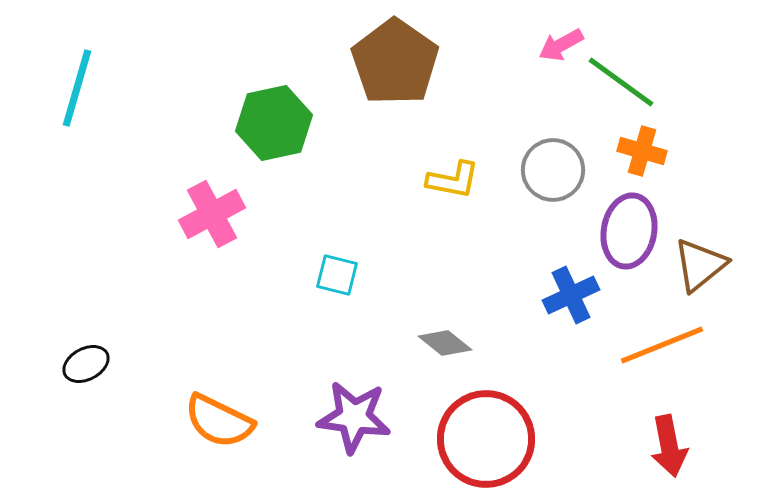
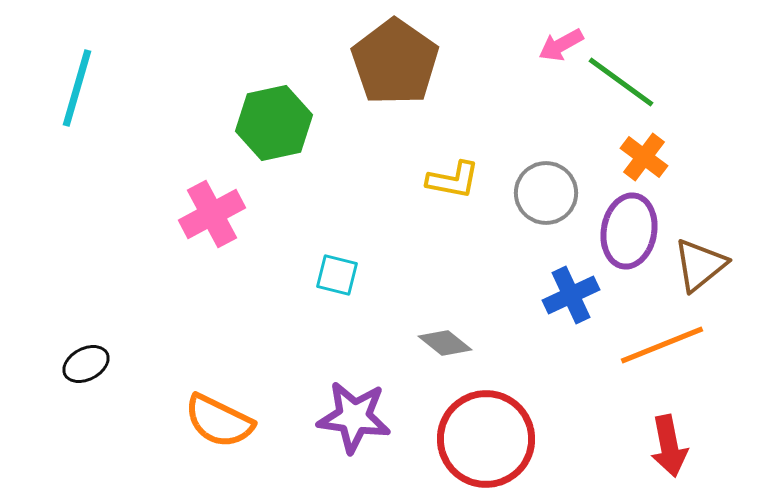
orange cross: moved 2 px right, 6 px down; rotated 21 degrees clockwise
gray circle: moved 7 px left, 23 px down
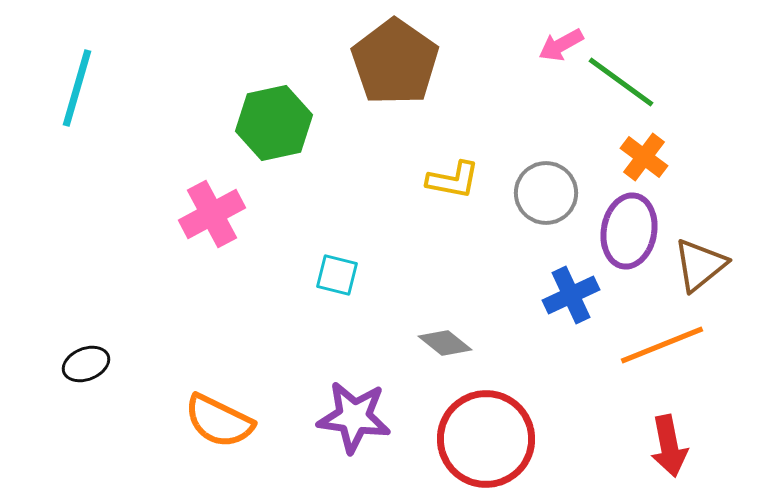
black ellipse: rotated 6 degrees clockwise
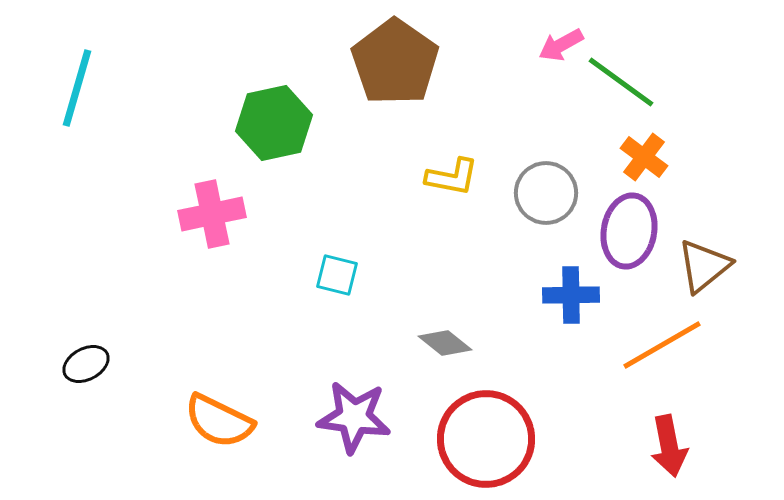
yellow L-shape: moved 1 px left, 3 px up
pink cross: rotated 16 degrees clockwise
brown triangle: moved 4 px right, 1 px down
blue cross: rotated 24 degrees clockwise
orange line: rotated 8 degrees counterclockwise
black ellipse: rotated 6 degrees counterclockwise
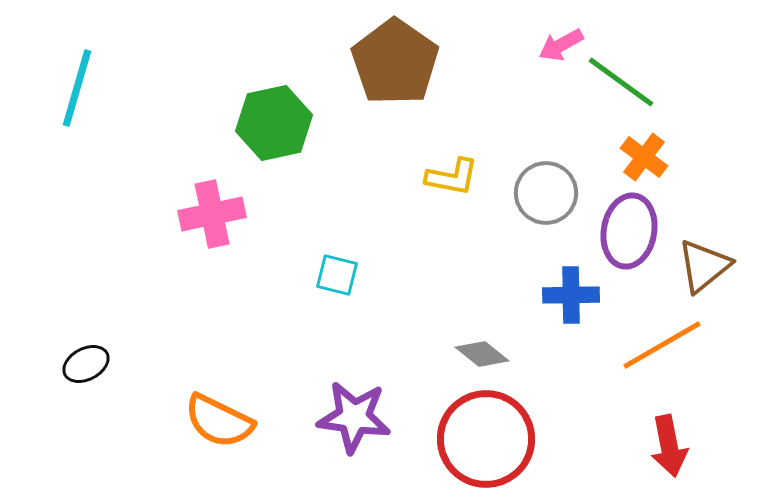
gray diamond: moved 37 px right, 11 px down
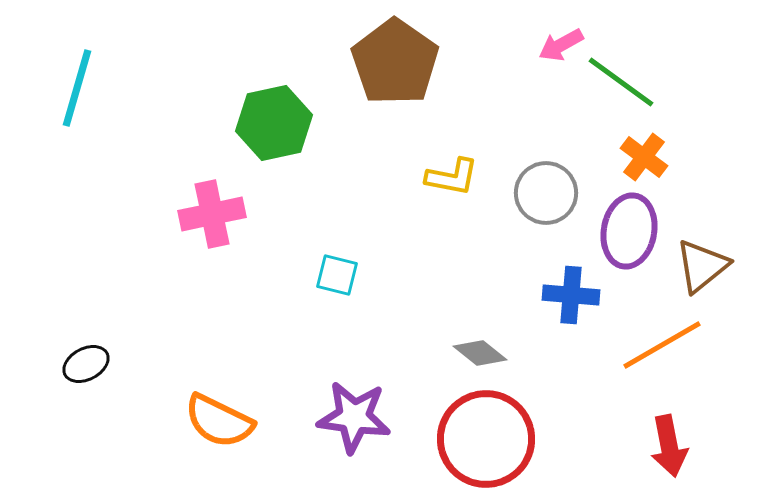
brown triangle: moved 2 px left
blue cross: rotated 6 degrees clockwise
gray diamond: moved 2 px left, 1 px up
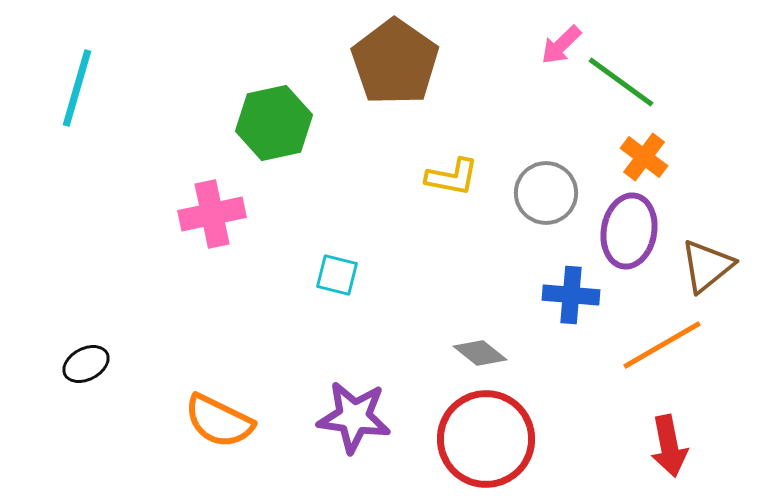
pink arrow: rotated 15 degrees counterclockwise
brown triangle: moved 5 px right
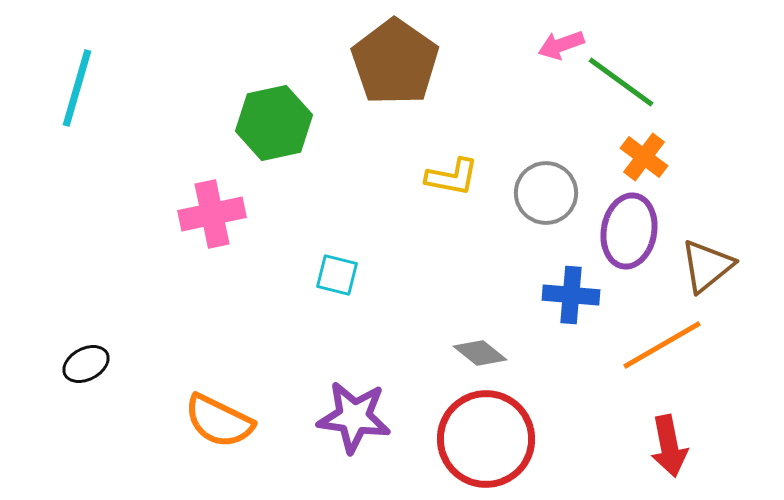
pink arrow: rotated 24 degrees clockwise
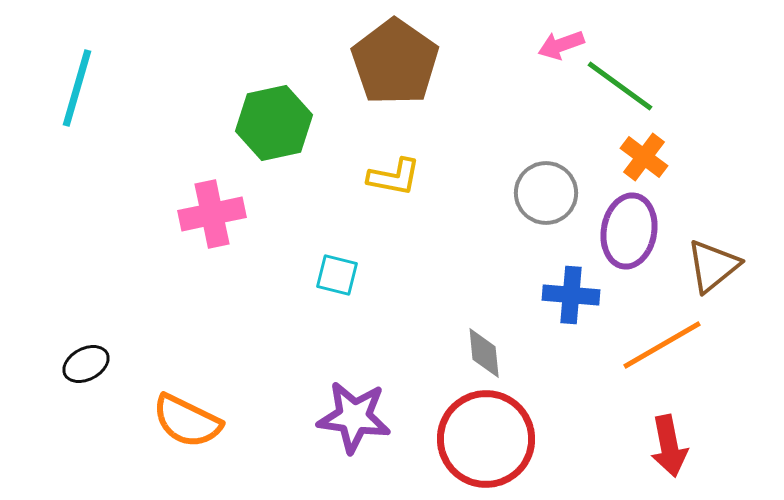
green line: moved 1 px left, 4 px down
yellow L-shape: moved 58 px left
brown triangle: moved 6 px right
gray diamond: moved 4 px right; rotated 46 degrees clockwise
orange semicircle: moved 32 px left
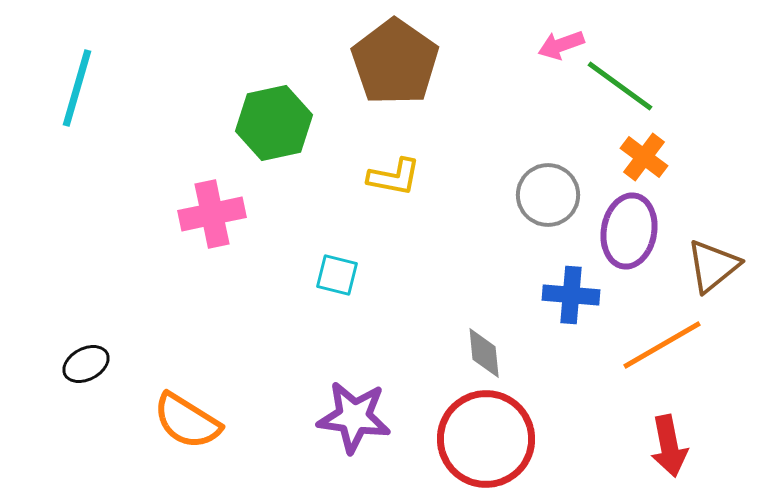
gray circle: moved 2 px right, 2 px down
orange semicircle: rotated 6 degrees clockwise
